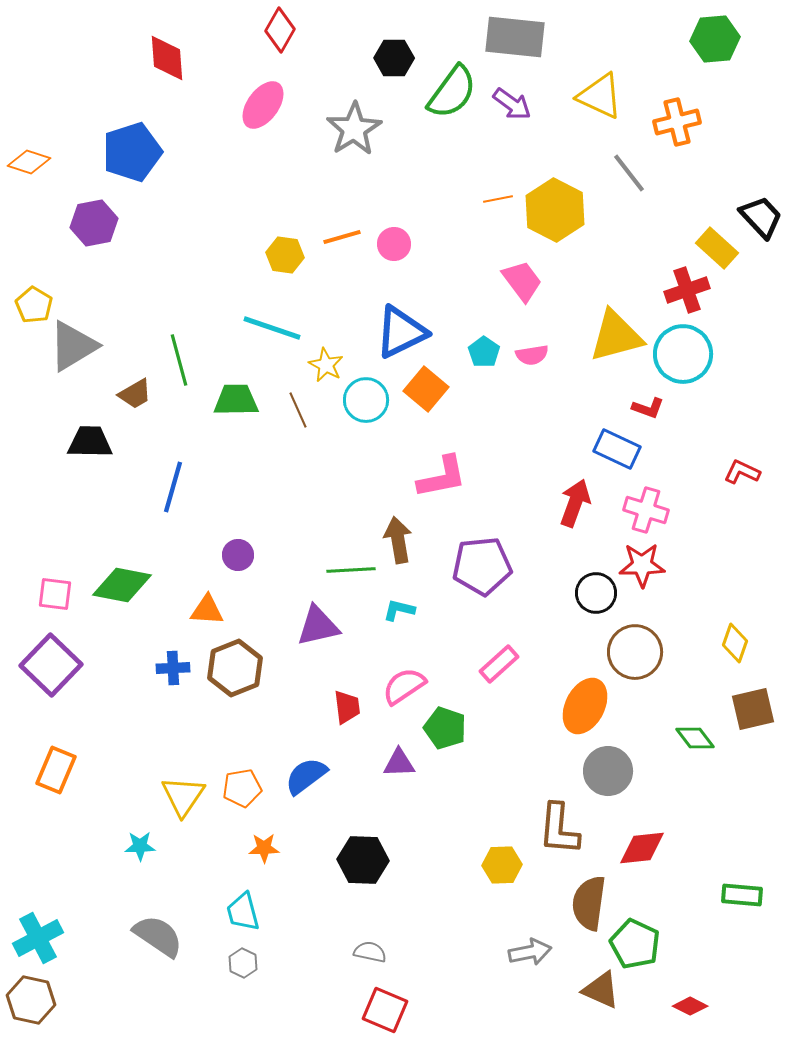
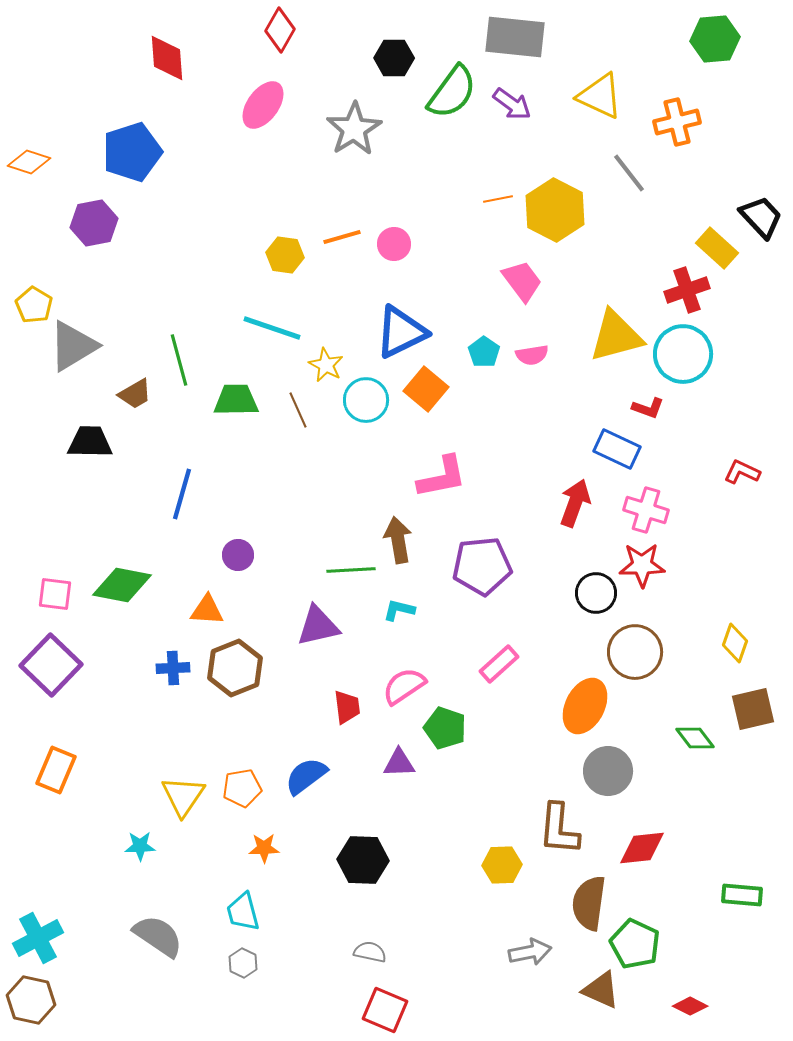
blue line at (173, 487): moved 9 px right, 7 px down
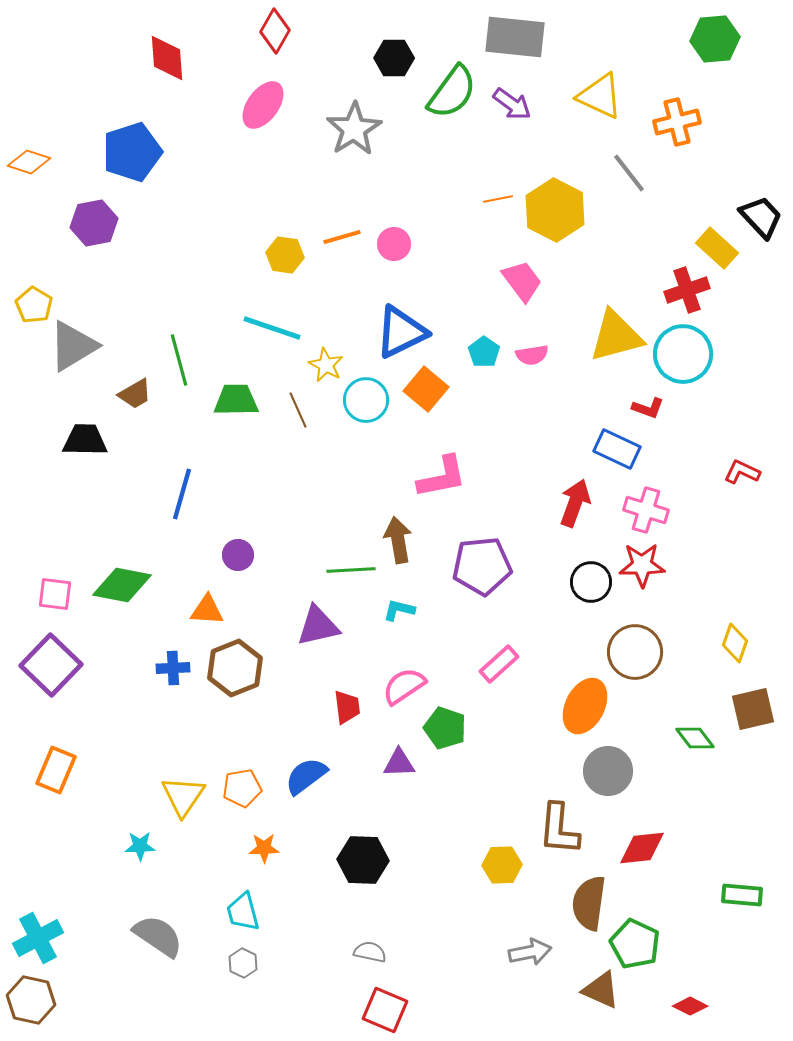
red diamond at (280, 30): moved 5 px left, 1 px down
black trapezoid at (90, 442): moved 5 px left, 2 px up
black circle at (596, 593): moved 5 px left, 11 px up
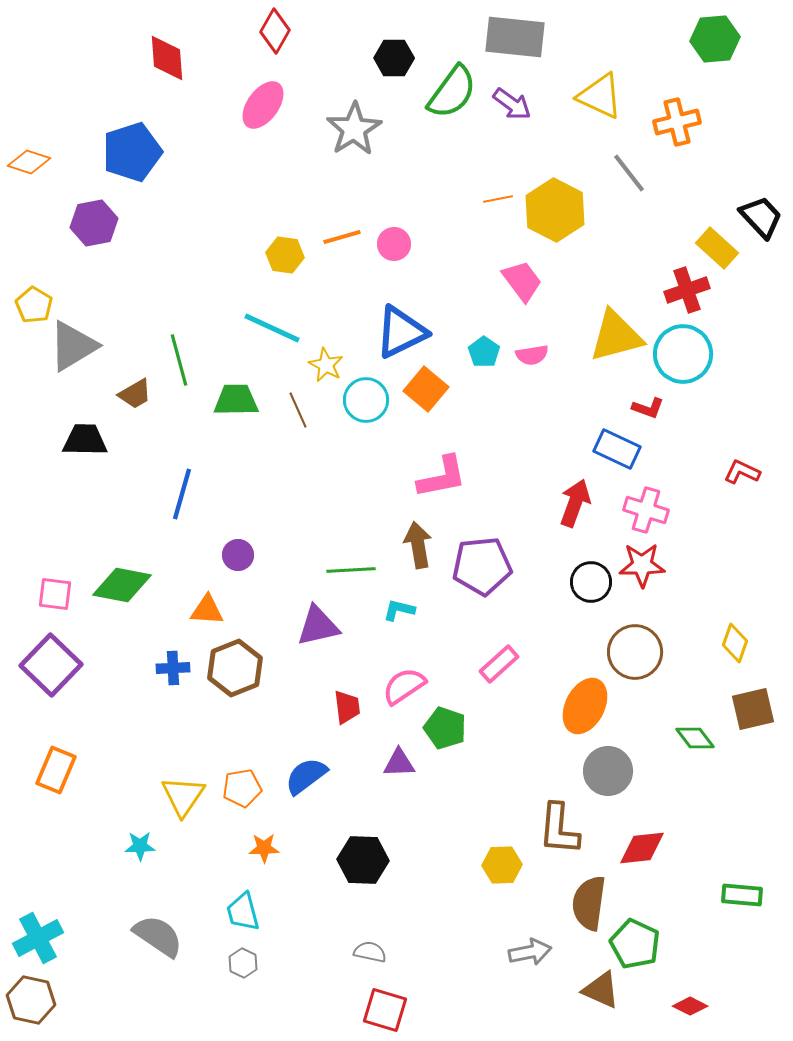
cyan line at (272, 328): rotated 6 degrees clockwise
brown arrow at (398, 540): moved 20 px right, 5 px down
red square at (385, 1010): rotated 6 degrees counterclockwise
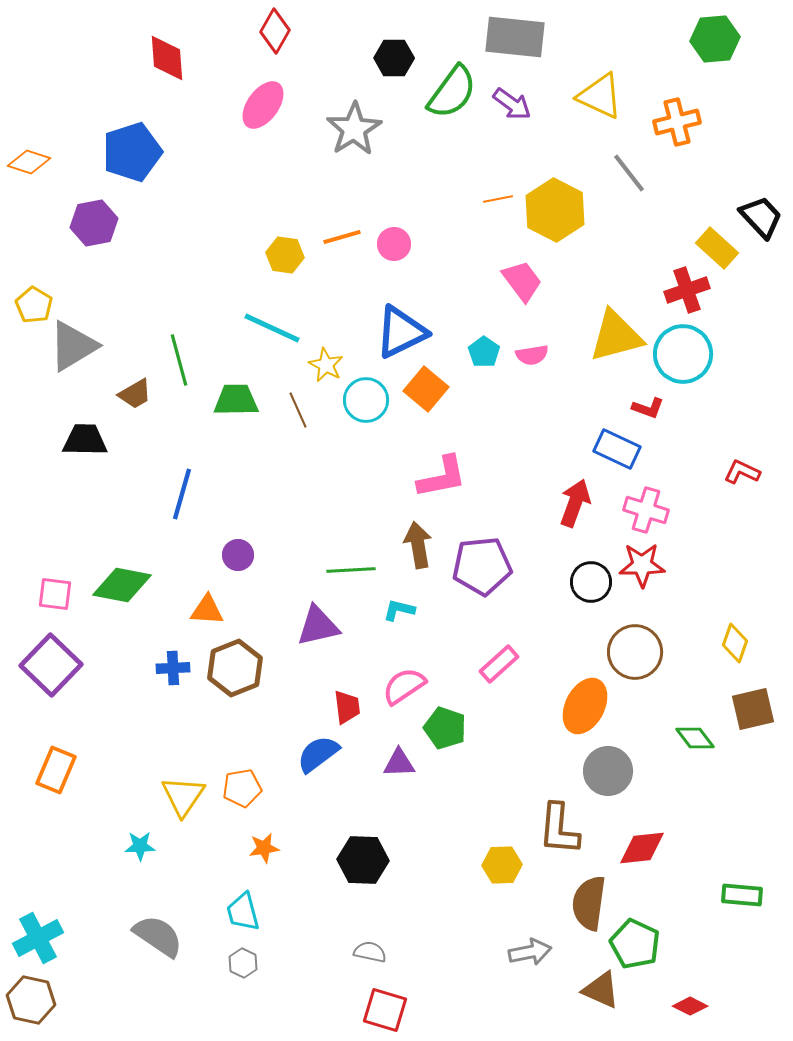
blue semicircle at (306, 776): moved 12 px right, 22 px up
orange star at (264, 848): rotated 8 degrees counterclockwise
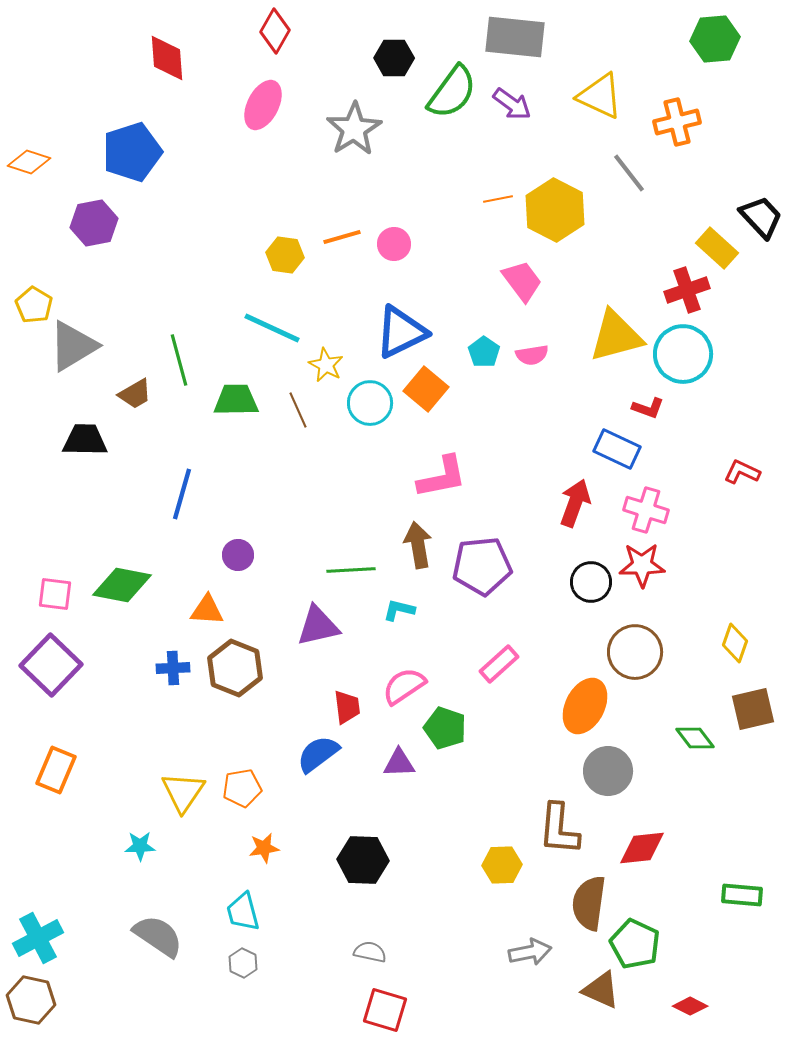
pink ellipse at (263, 105): rotated 9 degrees counterclockwise
cyan circle at (366, 400): moved 4 px right, 3 px down
brown hexagon at (235, 668): rotated 16 degrees counterclockwise
yellow triangle at (183, 796): moved 4 px up
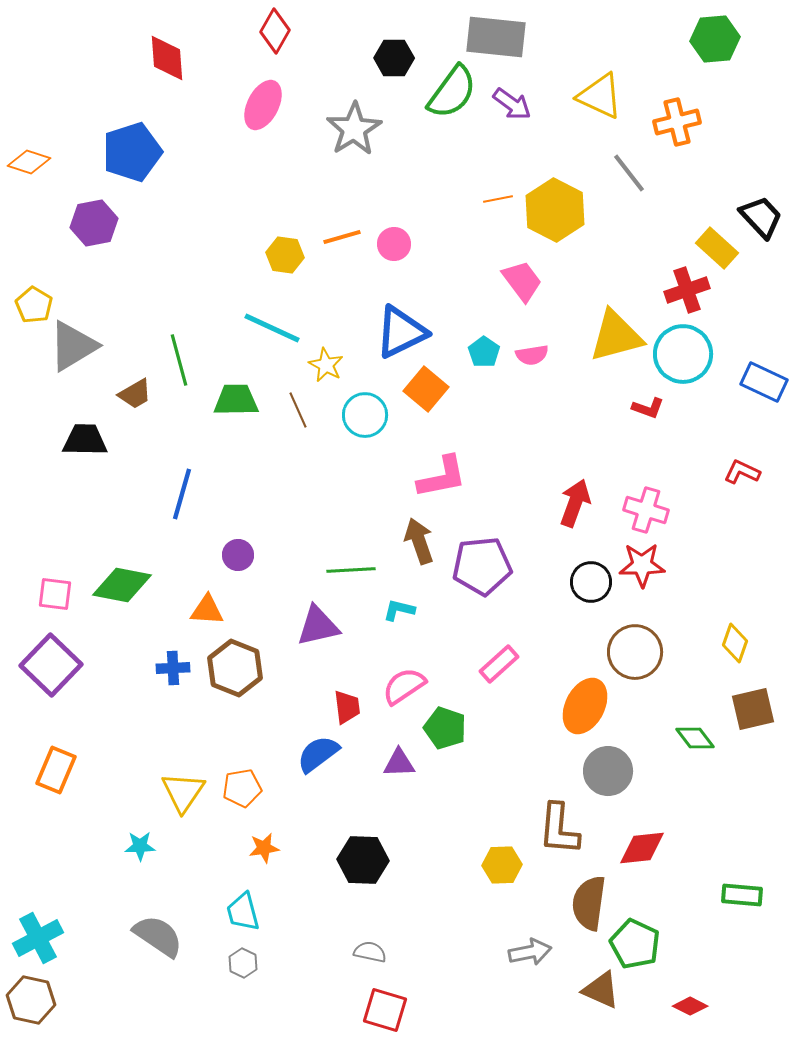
gray rectangle at (515, 37): moved 19 px left
cyan circle at (370, 403): moved 5 px left, 12 px down
blue rectangle at (617, 449): moved 147 px right, 67 px up
brown arrow at (418, 545): moved 1 px right, 4 px up; rotated 9 degrees counterclockwise
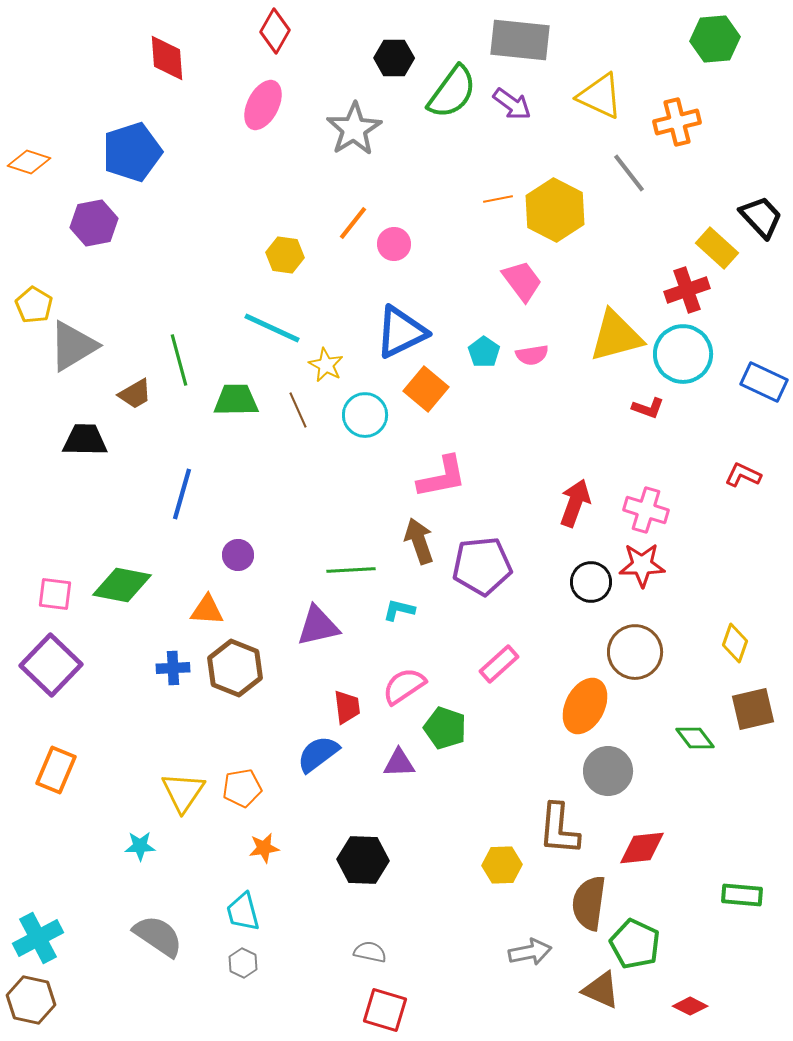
gray rectangle at (496, 37): moved 24 px right, 3 px down
orange line at (342, 237): moved 11 px right, 14 px up; rotated 36 degrees counterclockwise
red L-shape at (742, 472): moved 1 px right, 3 px down
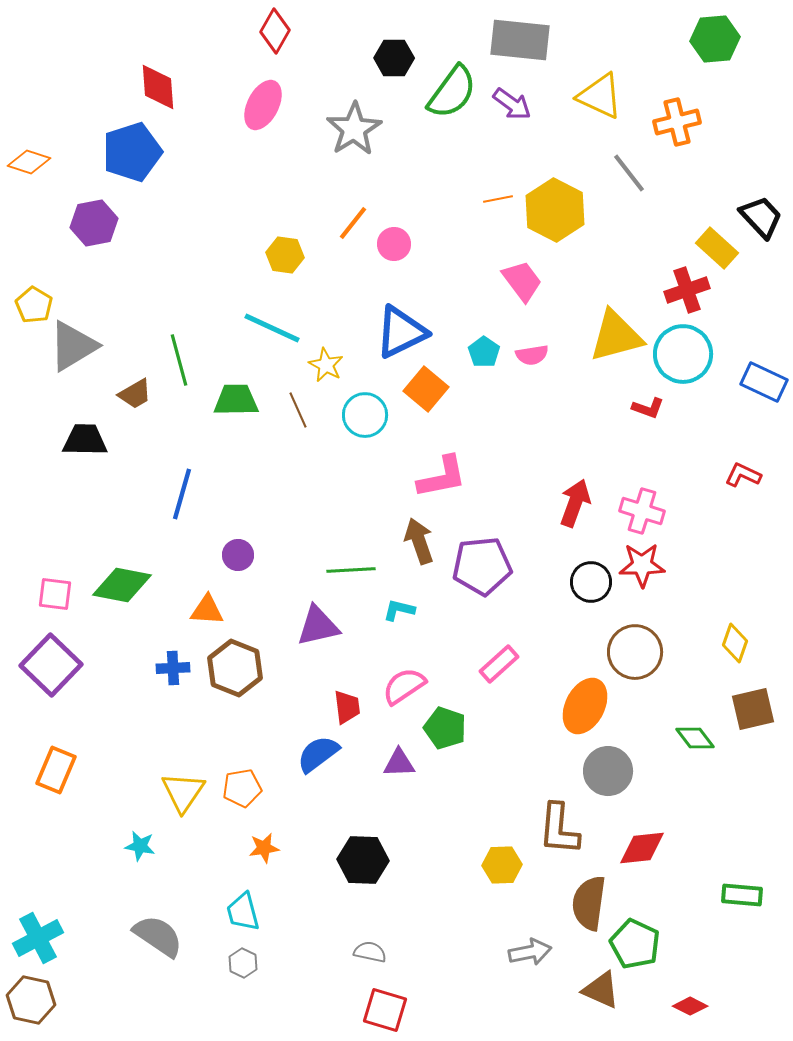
red diamond at (167, 58): moved 9 px left, 29 px down
pink cross at (646, 510): moved 4 px left, 1 px down
cyan star at (140, 846): rotated 12 degrees clockwise
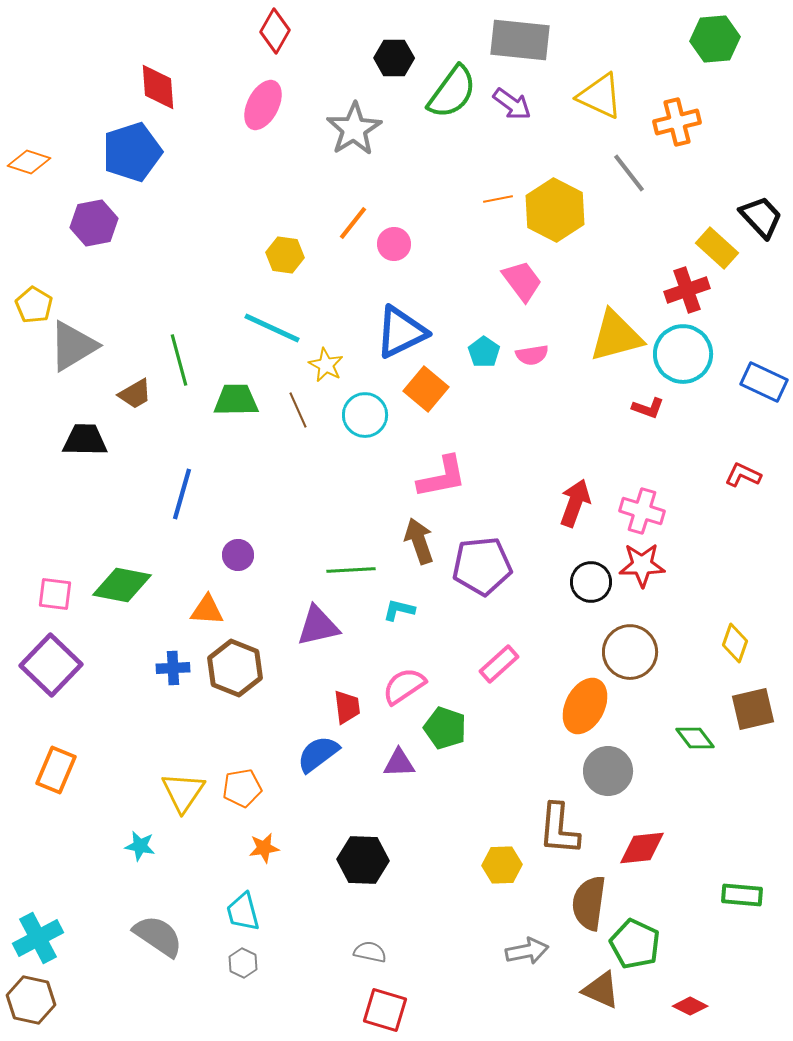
brown circle at (635, 652): moved 5 px left
gray arrow at (530, 952): moved 3 px left, 1 px up
